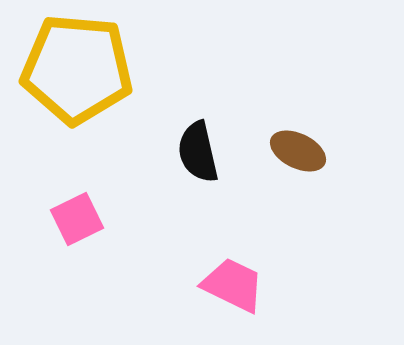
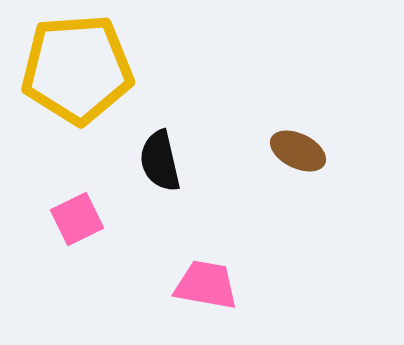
yellow pentagon: rotated 9 degrees counterclockwise
black semicircle: moved 38 px left, 9 px down
pink trapezoid: moved 27 px left; rotated 16 degrees counterclockwise
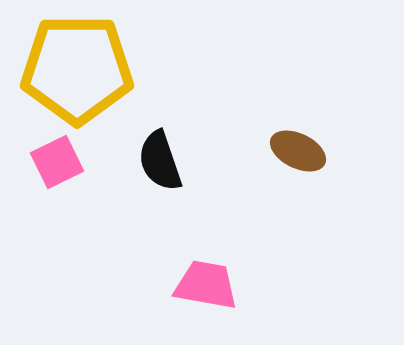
yellow pentagon: rotated 4 degrees clockwise
black semicircle: rotated 6 degrees counterclockwise
pink square: moved 20 px left, 57 px up
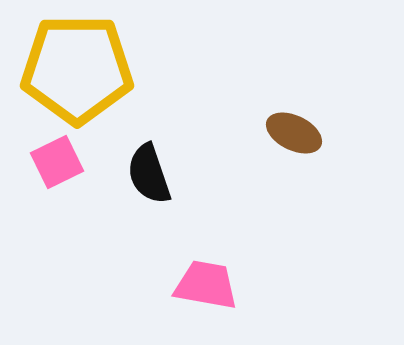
brown ellipse: moved 4 px left, 18 px up
black semicircle: moved 11 px left, 13 px down
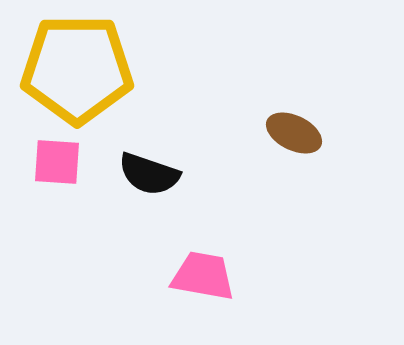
pink square: rotated 30 degrees clockwise
black semicircle: rotated 52 degrees counterclockwise
pink trapezoid: moved 3 px left, 9 px up
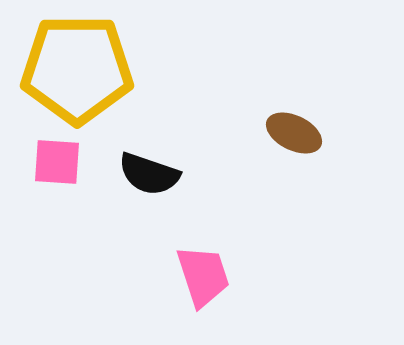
pink trapezoid: rotated 62 degrees clockwise
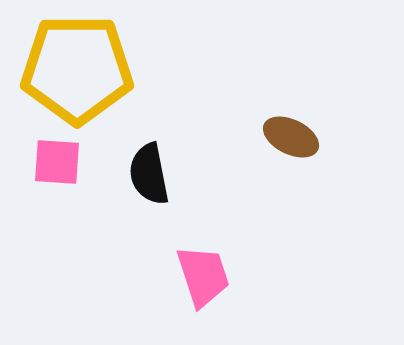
brown ellipse: moved 3 px left, 4 px down
black semicircle: rotated 60 degrees clockwise
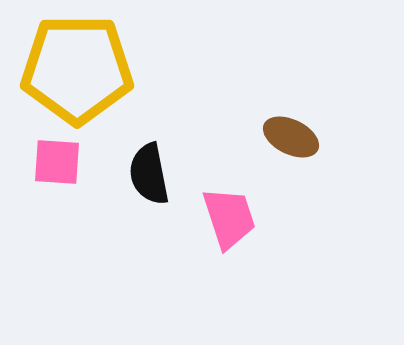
pink trapezoid: moved 26 px right, 58 px up
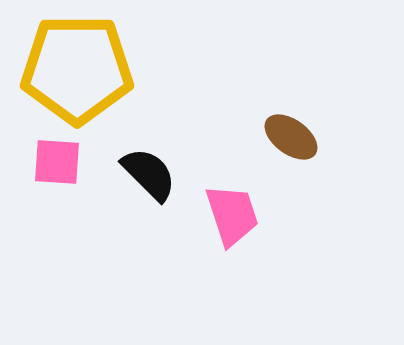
brown ellipse: rotated 10 degrees clockwise
black semicircle: rotated 146 degrees clockwise
pink trapezoid: moved 3 px right, 3 px up
